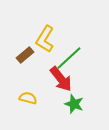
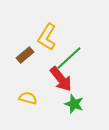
yellow L-shape: moved 2 px right, 2 px up
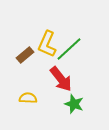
yellow L-shape: moved 7 px down; rotated 8 degrees counterclockwise
green line: moved 9 px up
yellow semicircle: rotated 12 degrees counterclockwise
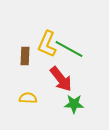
green line: rotated 72 degrees clockwise
brown rectangle: moved 1 px down; rotated 48 degrees counterclockwise
green star: rotated 18 degrees counterclockwise
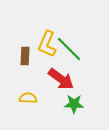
green line: rotated 16 degrees clockwise
red arrow: rotated 16 degrees counterclockwise
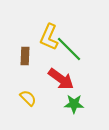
yellow L-shape: moved 2 px right, 7 px up
yellow semicircle: rotated 42 degrees clockwise
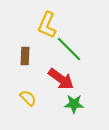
yellow L-shape: moved 2 px left, 12 px up
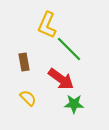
brown rectangle: moved 1 px left, 6 px down; rotated 12 degrees counterclockwise
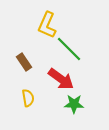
brown rectangle: rotated 24 degrees counterclockwise
yellow semicircle: rotated 36 degrees clockwise
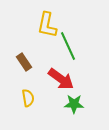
yellow L-shape: rotated 12 degrees counterclockwise
green line: moved 1 px left, 3 px up; rotated 20 degrees clockwise
